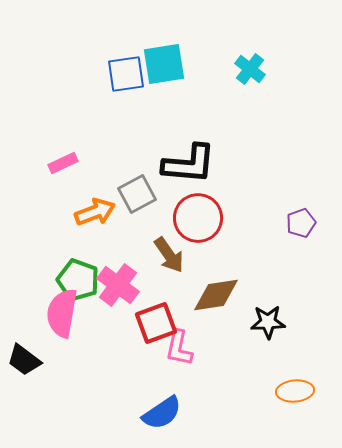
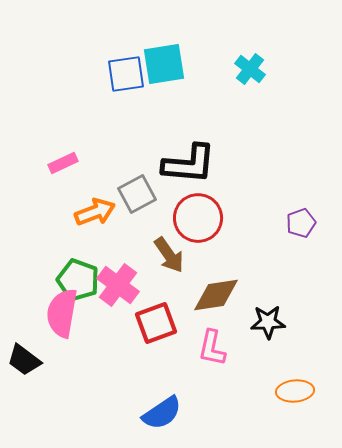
pink L-shape: moved 33 px right
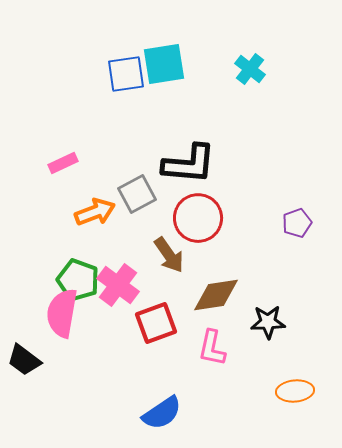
purple pentagon: moved 4 px left
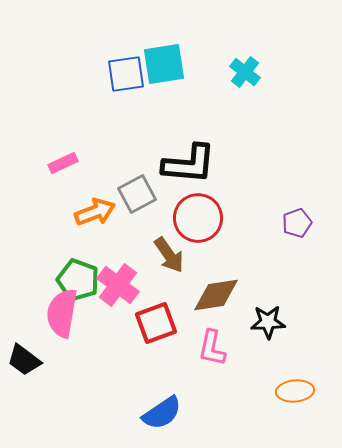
cyan cross: moved 5 px left, 3 px down
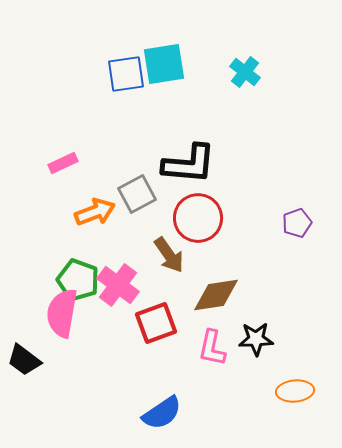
black star: moved 12 px left, 17 px down
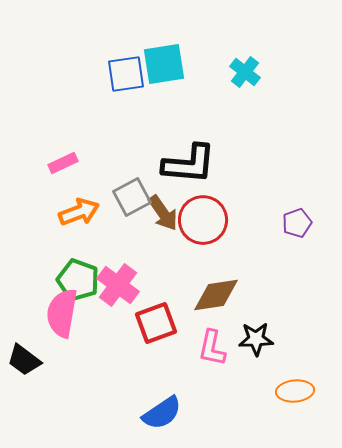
gray square: moved 5 px left, 3 px down
orange arrow: moved 16 px left
red circle: moved 5 px right, 2 px down
brown arrow: moved 6 px left, 42 px up
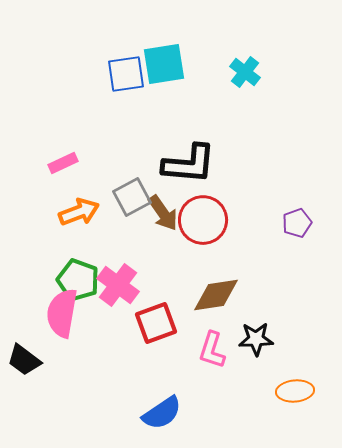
pink L-shape: moved 2 px down; rotated 6 degrees clockwise
